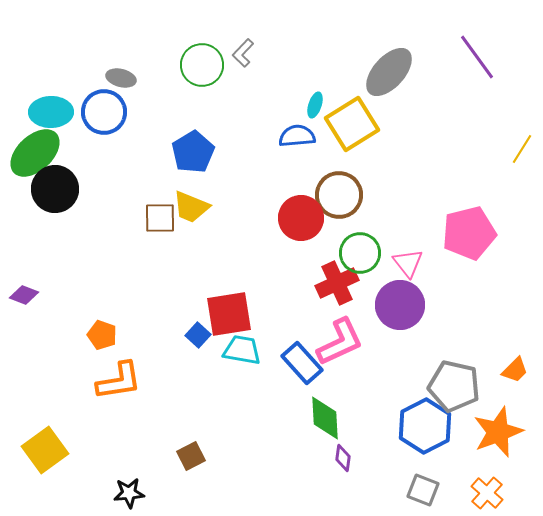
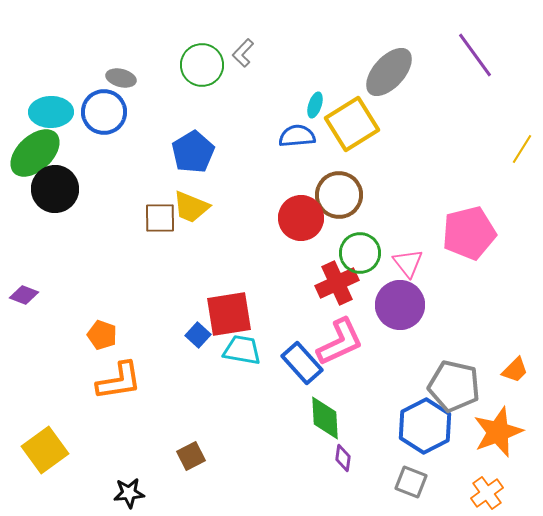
purple line at (477, 57): moved 2 px left, 2 px up
gray square at (423, 490): moved 12 px left, 8 px up
orange cross at (487, 493): rotated 12 degrees clockwise
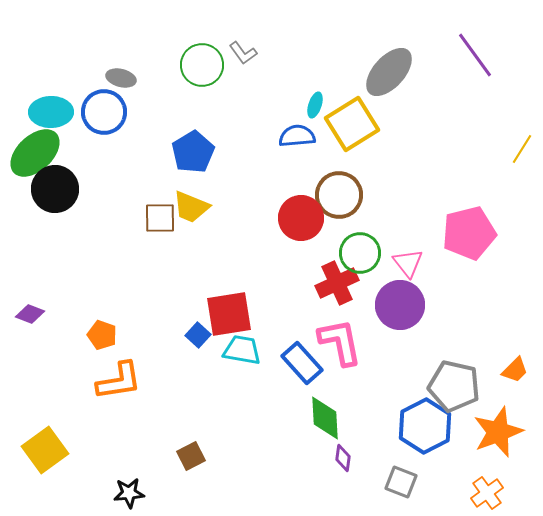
gray L-shape at (243, 53): rotated 80 degrees counterclockwise
purple diamond at (24, 295): moved 6 px right, 19 px down
pink L-shape at (340, 342): rotated 76 degrees counterclockwise
gray square at (411, 482): moved 10 px left
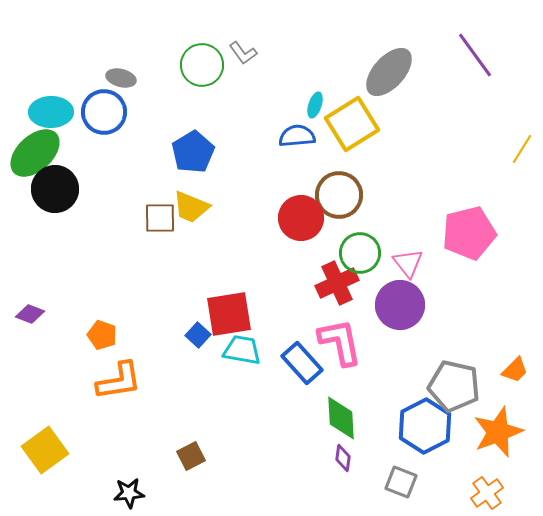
green diamond at (325, 418): moved 16 px right
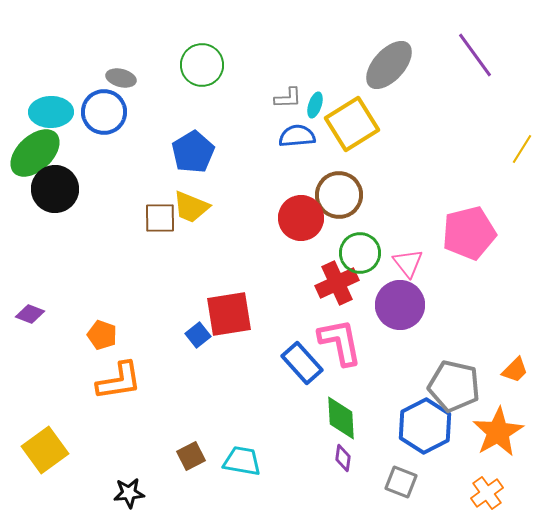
gray L-shape at (243, 53): moved 45 px right, 45 px down; rotated 56 degrees counterclockwise
gray ellipse at (389, 72): moved 7 px up
blue square at (198, 335): rotated 10 degrees clockwise
cyan trapezoid at (242, 350): moved 111 px down
orange star at (498, 432): rotated 9 degrees counterclockwise
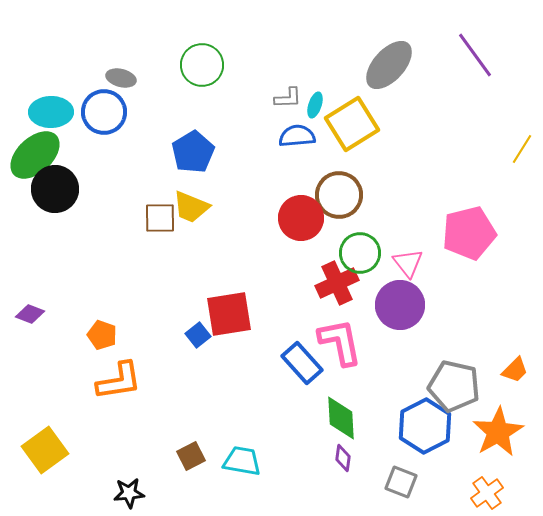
green ellipse at (35, 153): moved 2 px down
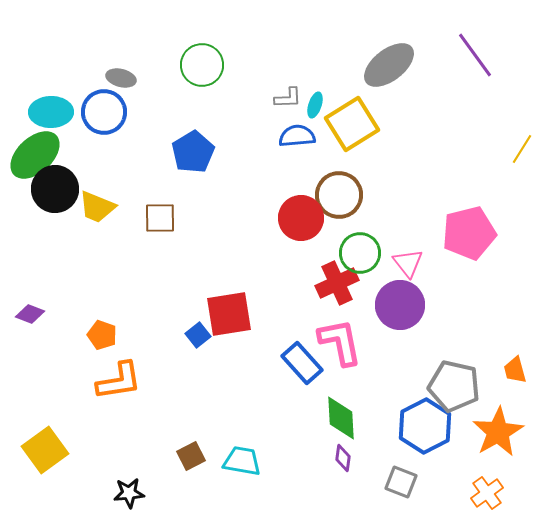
gray ellipse at (389, 65): rotated 10 degrees clockwise
yellow trapezoid at (191, 207): moved 94 px left
orange trapezoid at (515, 370): rotated 120 degrees clockwise
